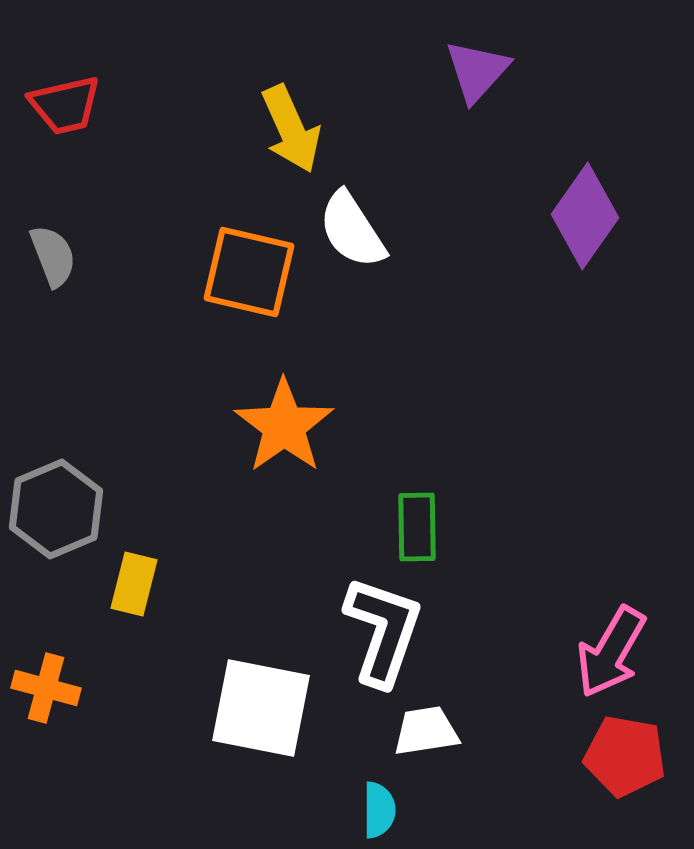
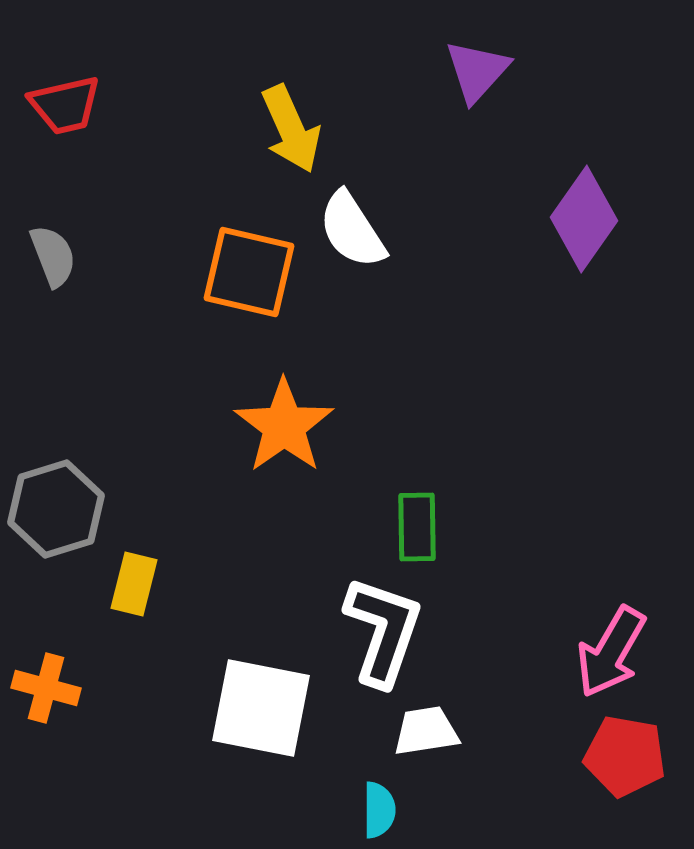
purple diamond: moved 1 px left, 3 px down
gray hexagon: rotated 6 degrees clockwise
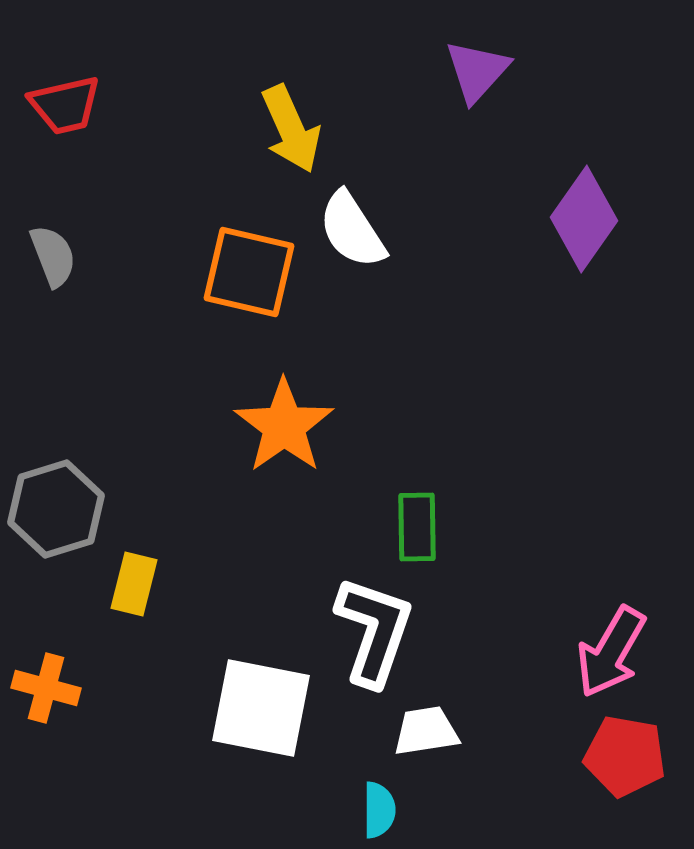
white L-shape: moved 9 px left
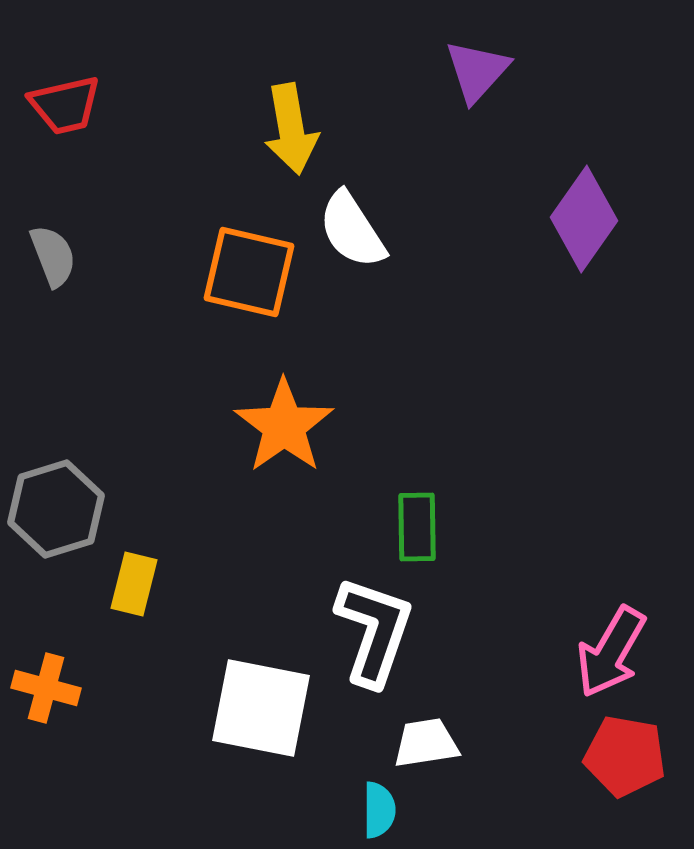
yellow arrow: rotated 14 degrees clockwise
white trapezoid: moved 12 px down
